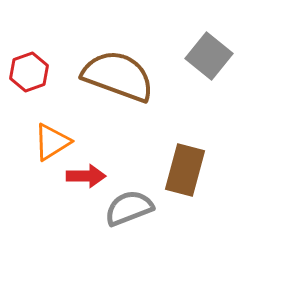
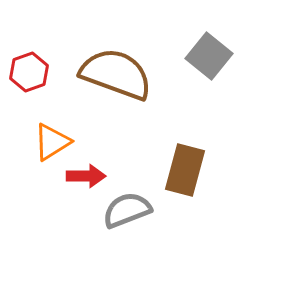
brown semicircle: moved 2 px left, 2 px up
gray semicircle: moved 2 px left, 2 px down
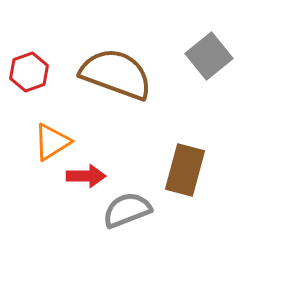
gray square: rotated 12 degrees clockwise
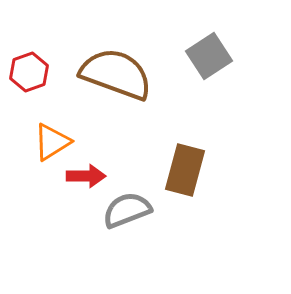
gray square: rotated 6 degrees clockwise
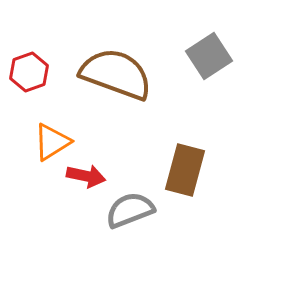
red arrow: rotated 12 degrees clockwise
gray semicircle: moved 3 px right
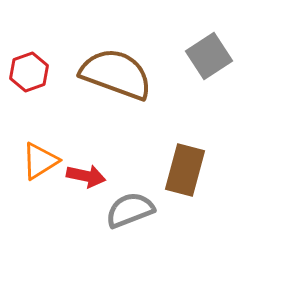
orange triangle: moved 12 px left, 19 px down
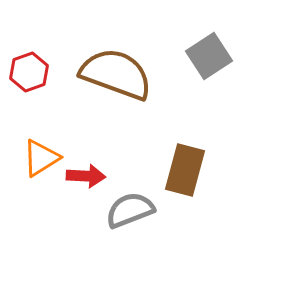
orange triangle: moved 1 px right, 3 px up
red arrow: rotated 9 degrees counterclockwise
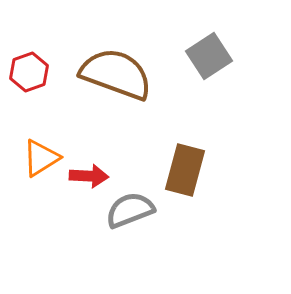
red arrow: moved 3 px right
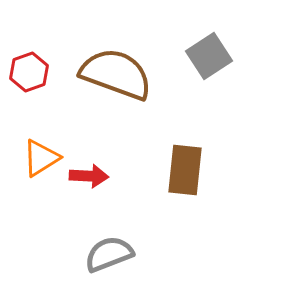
brown rectangle: rotated 9 degrees counterclockwise
gray semicircle: moved 21 px left, 44 px down
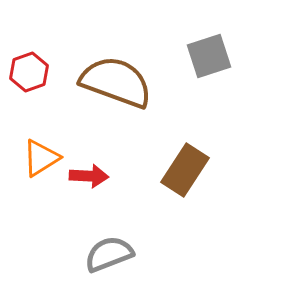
gray square: rotated 15 degrees clockwise
brown semicircle: moved 8 px down
brown rectangle: rotated 27 degrees clockwise
